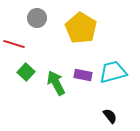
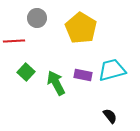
red line: moved 3 px up; rotated 20 degrees counterclockwise
cyan trapezoid: moved 1 px left, 2 px up
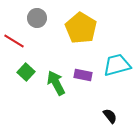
red line: rotated 35 degrees clockwise
cyan trapezoid: moved 5 px right, 5 px up
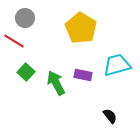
gray circle: moved 12 px left
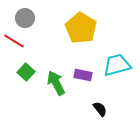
black semicircle: moved 10 px left, 7 px up
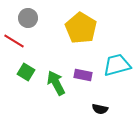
gray circle: moved 3 px right
green square: rotated 12 degrees counterclockwise
black semicircle: rotated 140 degrees clockwise
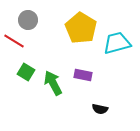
gray circle: moved 2 px down
cyan trapezoid: moved 22 px up
green arrow: moved 3 px left
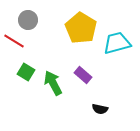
purple rectangle: rotated 30 degrees clockwise
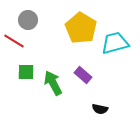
cyan trapezoid: moved 2 px left
green square: rotated 30 degrees counterclockwise
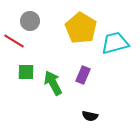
gray circle: moved 2 px right, 1 px down
purple rectangle: rotated 72 degrees clockwise
black semicircle: moved 10 px left, 7 px down
